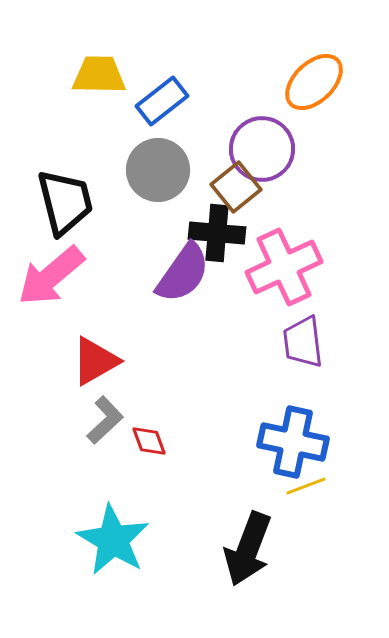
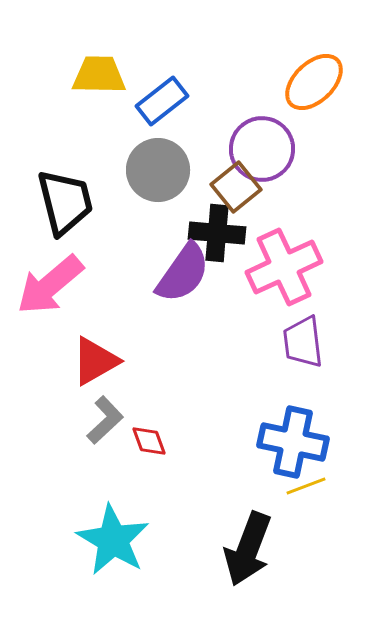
pink arrow: moved 1 px left, 9 px down
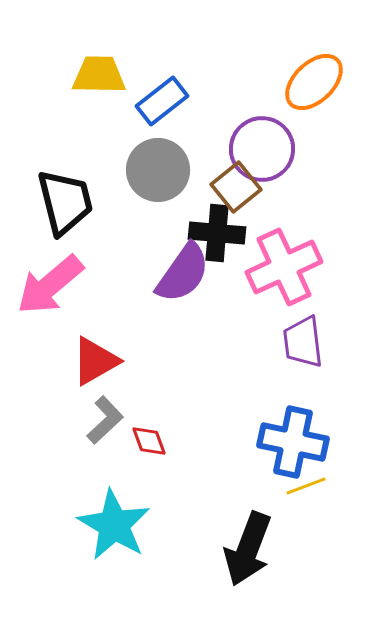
cyan star: moved 1 px right, 15 px up
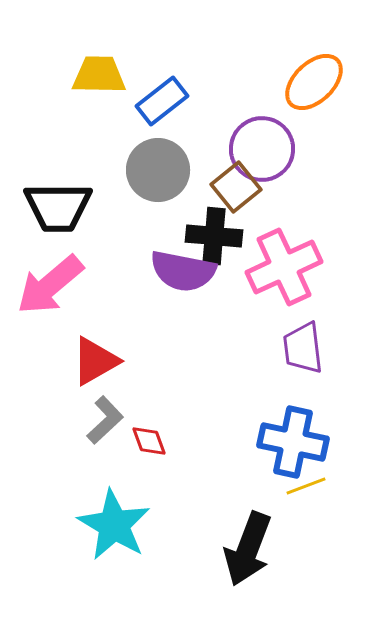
black trapezoid: moved 7 px left, 5 px down; rotated 104 degrees clockwise
black cross: moved 3 px left, 3 px down
purple semicircle: moved 2 px up; rotated 66 degrees clockwise
purple trapezoid: moved 6 px down
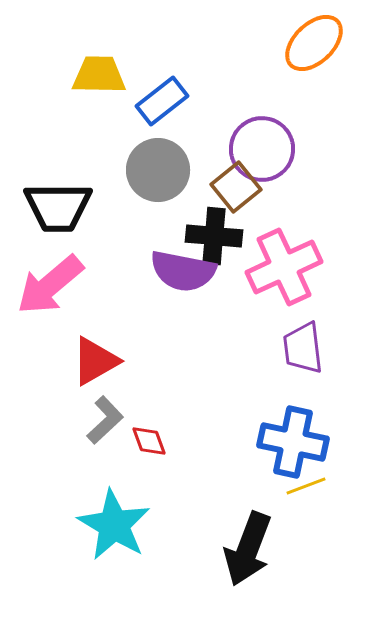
orange ellipse: moved 39 px up
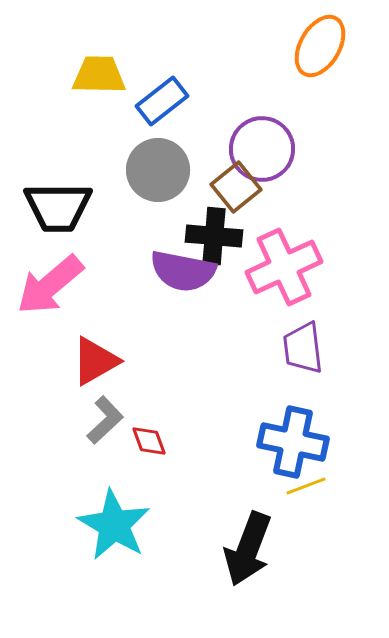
orange ellipse: moved 6 px right, 3 px down; rotated 16 degrees counterclockwise
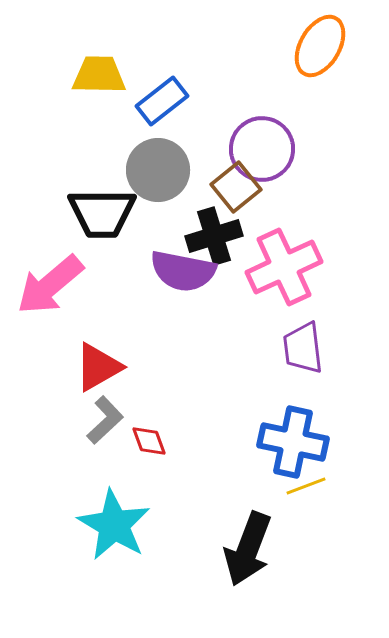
black trapezoid: moved 44 px right, 6 px down
black cross: rotated 22 degrees counterclockwise
red triangle: moved 3 px right, 6 px down
